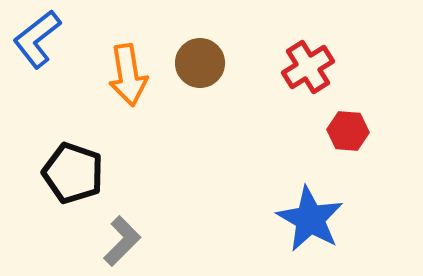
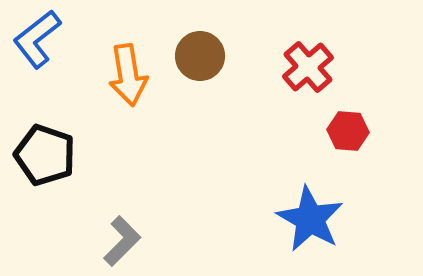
brown circle: moved 7 px up
red cross: rotated 9 degrees counterclockwise
black pentagon: moved 28 px left, 18 px up
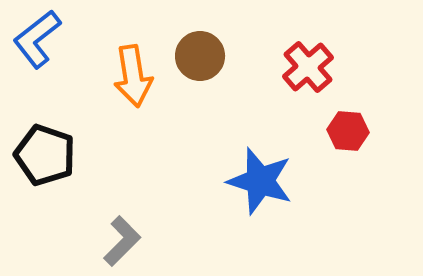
orange arrow: moved 5 px right, 1 px down
blue star: moved 50 px left, 38 px up; rotated 12 degrees counterclockwise
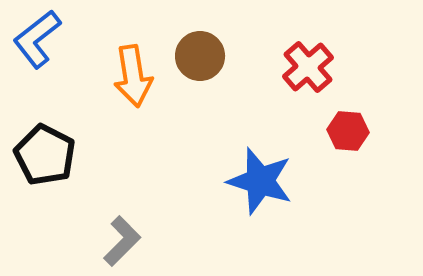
black pentagon: rotated 8 degrees clockwise
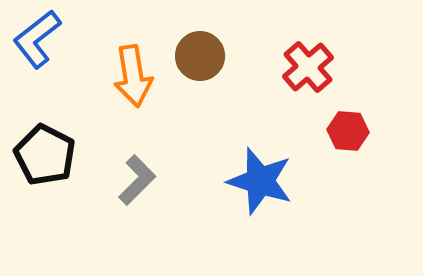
gray L-shape: moved 15 px right, 61 px up
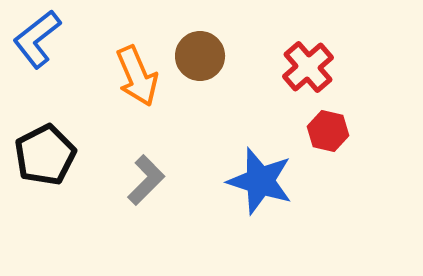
orange arrow: moved 4 px right; rotated 14 degrees counterclockwise
red hexagon: moved 20 px left; rotated 9 degrees clockwise
black pentagon: rotated 18 degrees clockwise
gray L-shape: moved 9 px right
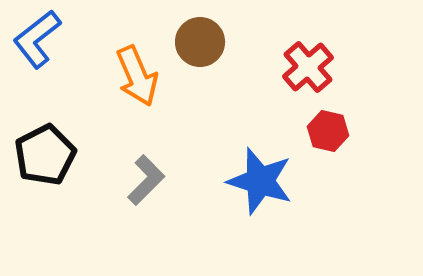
brown circle: moved 14 px up
